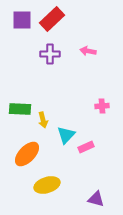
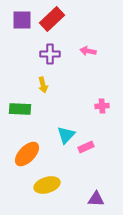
yellow arrow: moved 35 px up
purple triangle: rotated 12 degrees counterclockwise
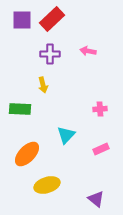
pink cross: moved 2 px left, 3 px down
pink rectangle: moved 15 px right, 2 px down
purple triangle: rotated 36 degrees clockwise
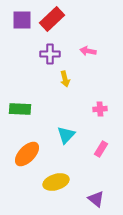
yellow arrow: moved 22 px right, 6 px up
pink rectangle: rotated 35 degrees counterclockwise
yellow ellipse: moved 9 px right, 3 px up
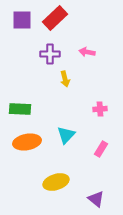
red rectangle: moved 3 px right, 1 px up
pink arrow: moved 1 px left, 1 px down
orange ellipse: moved 12 px up; rotated 36 degrees clockwise
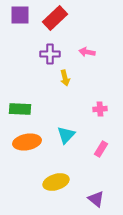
purple square: moved 2 px left, 5 px up
yellow arrow: moved 1 px up
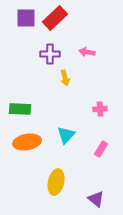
purple square: moved 6 px right, 3 px down
yellow ellipse: rotated 60 degrees counterclockwise
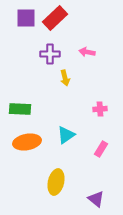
cyan triangle: rotated 12 degrees clockwise
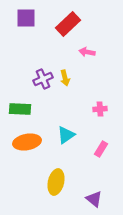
red rectangle: moved 13 px right, 6 px down
purple cross: moved 7 px left, 25 px down; rotated 24 degrees counterclockwise
purple triangle: moved 2 px left
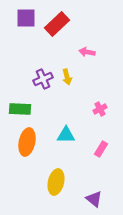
red rectangle: moved 11 px left
yellow arrow: moved 2 px right, 1 px up
pink cross: rotated 24 degrees counterclockwise
cyan triangle: rotated 36 degrees clockwise
orange ellipse: rotated 68 degrees counterclockwise
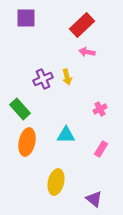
red rectangle: moved 25 px right, 1 px down
green rectangle: rotated 45 degrees clockwise
